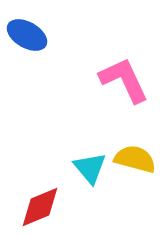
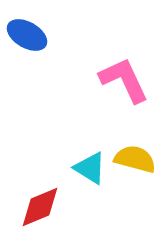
cyan triangle: rotated 18 degrees counterclockwise
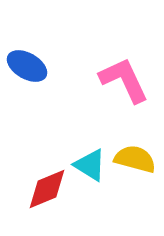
blue ellipse: moved 31 px down
cyan triangle: moved 3 px up
red diamond: moved 7 px right, 18 px up
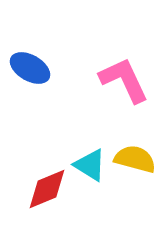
blue ellipse: moved 3 px right, 2 px down
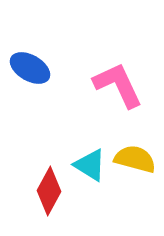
pink L-shape: moved 6 px left, 5 px down
red diamond: moved 2 px right, 2 px down; rotated 39 degrees counterclockwise
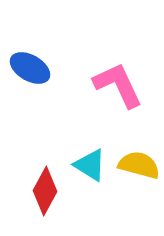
yellow semicircle: moved 4 px right, 6 px down
red diamond: moved 4 px left
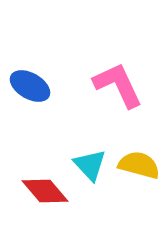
blue ellipse: moved 18 px down
cyan triangle: rotated 15 degrees clockwise
red diamond: rotated 69 degrees counterclockwise
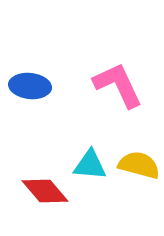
blue ellipse: rotated 24 degrees counterclockwise
cyan triangle: rotated 42 degrees counterclockwise
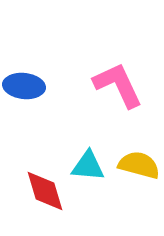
blue ellipse: moved 6 px left
cyan triangle: moved 2 px left, 1 px down
red diamond: rotated 24 degrees clockwise
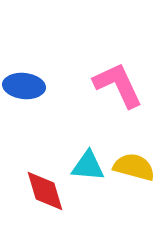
yellow semicircle: moved 5 px left, 2 px down
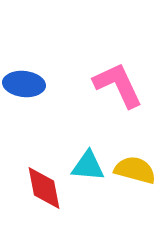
blue ellipse: moved 2 px up
yellow semicircle: moved 1 px right, 3 px down
red diamond: moved 1 px left, 3 px up; rotated 6 degrees clockwise
